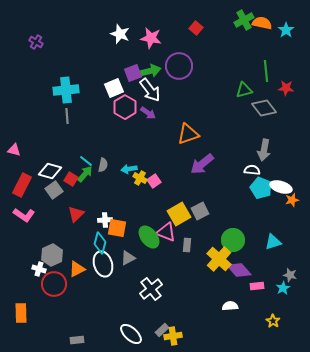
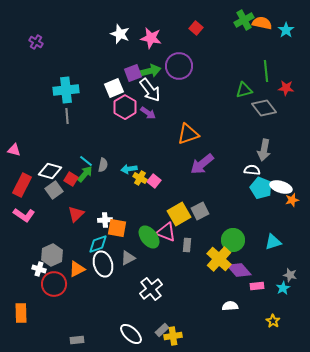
pink square at (154, 181): rotated 16 degrees counterclockwise
cyan diamond at (100, 243): moved 2 px left, 1 px down; rotated 55 degrees clockwise
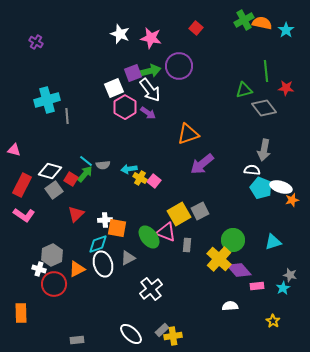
cyan cross at (66, 90): moved 19 px left, 10 px down; rotated 10 degrees counterclockwise
gray semicircle at (103, 165): rotated 72 degrees clockwise
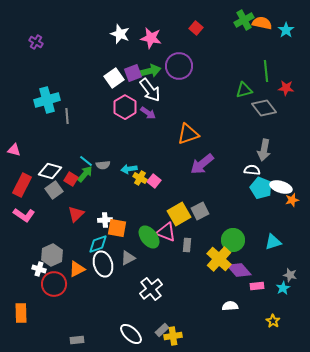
white square at (114, 88): moved 10 px up; rotated 12 degrees counterclockwise
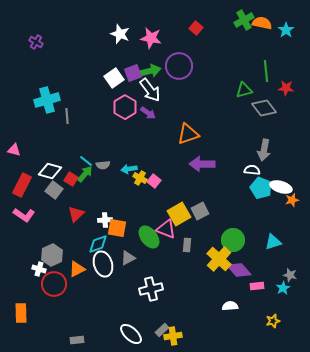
purple arrow at (202, 164): rotated 40 degrees clockwise
gray square at (54, 190): rotated 18 degrees counterclockwise
pink triangle at (166, 232): moved 3 px up
white cross at (151, 289): rotated 25 degrees clockwise
yellow star at (273, 321): rotated 24 degrees clockwise
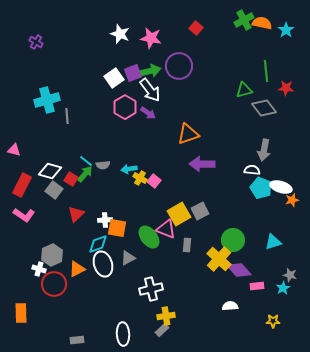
yellow star at (273, 321): rotated 16 degrees clockwise
white ellipse at (131, 334): moved 8 px left; rotated 45 degrees clockwise
yellow cross at (173, 336): moved 7 px left, 20 px up
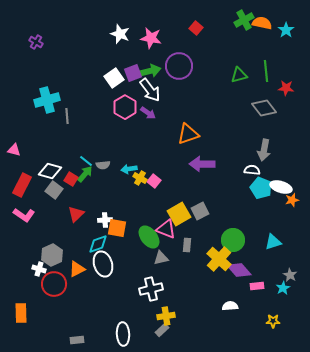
green triangle at (244, 90): moved 5 px left, 15 px up
gray triangle at (128, 258): moved 33 px right; rotated 14 degrees clockwise
gray star at (290, 275): rotated 16 degrees clockwise
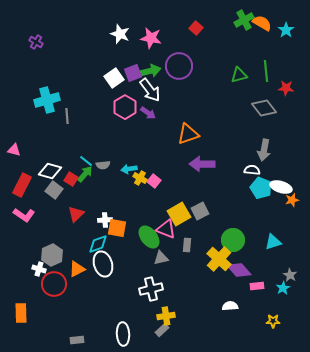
orange semicircle at (262, 23): rotated 18 degrees clockwise
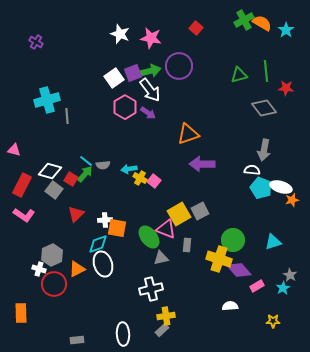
yellow cross at (219, 259): rotated 25 degrees counterclockwise
pink rectangle at (257, 286): rotated 24 degrees counterclockwise
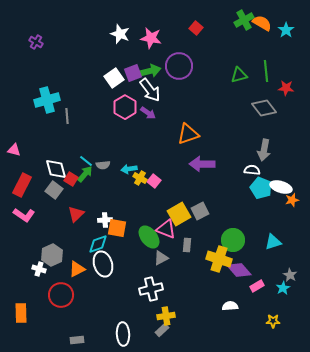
white diamond at (50, 171): moved 6 px right, 2 px up; rotated 60 degrees clockwise
gray triangle at (161, 258): rotated 14 degrees counterclockwise
red circle at (54, 284): moved 7 px right, 11 px down
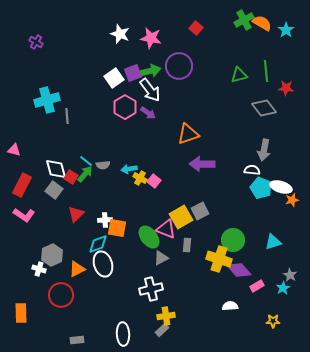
red square at (71, 179): moved 2 px up
yellow square at (179, 214): moved 2 px right, 3 px down
